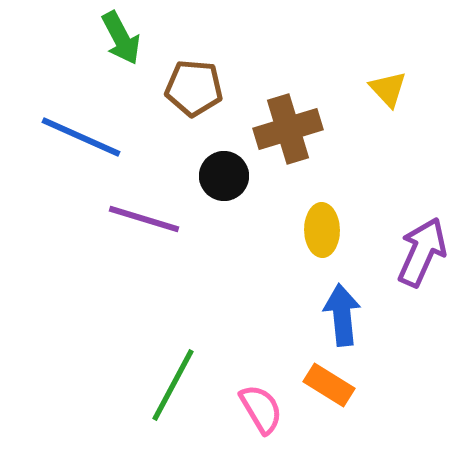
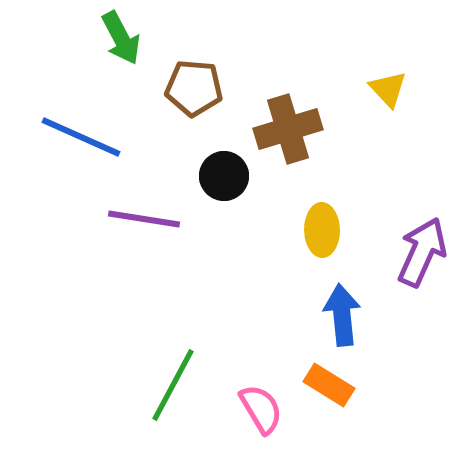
purple line: rotated 8 degrees counterclockwise
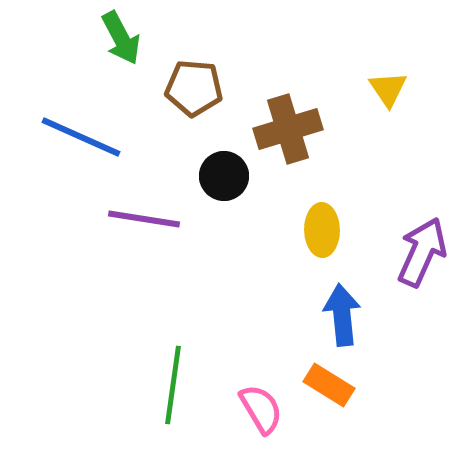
yellow triangle: rotated 9 degrees clockwise
green line: rotated 20 degrees counterclockwise
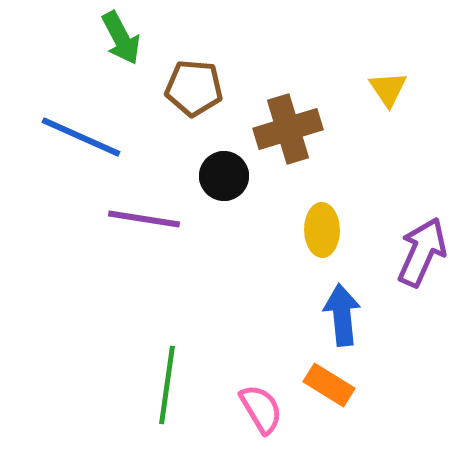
green line: moved 6 px left
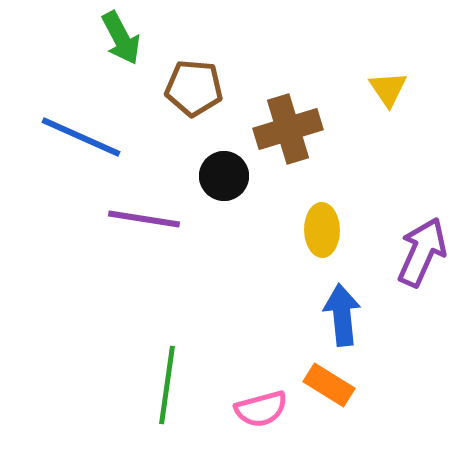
pink semicircle: rotated 106 degrees clockwise
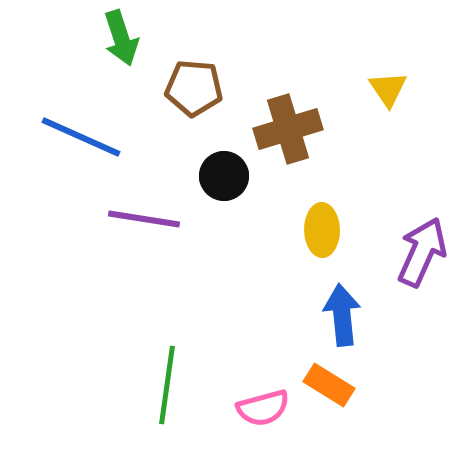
green arrow: rotated 10 degrees clockwise
pink semicircle: moved 2 px right, 1 px up
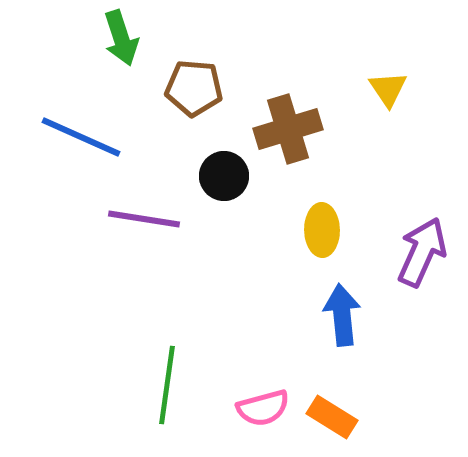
orange rectangle: moved 3 px right, 32 px down
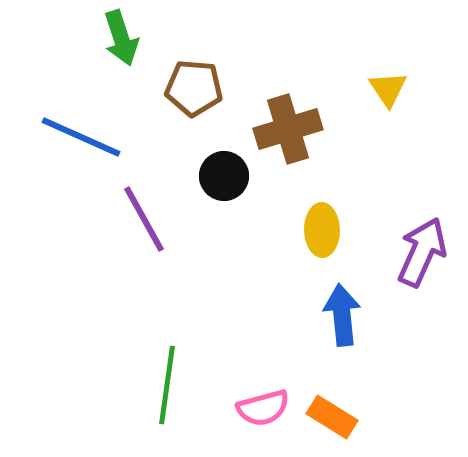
purple line: rotated 52 degrees clockwise
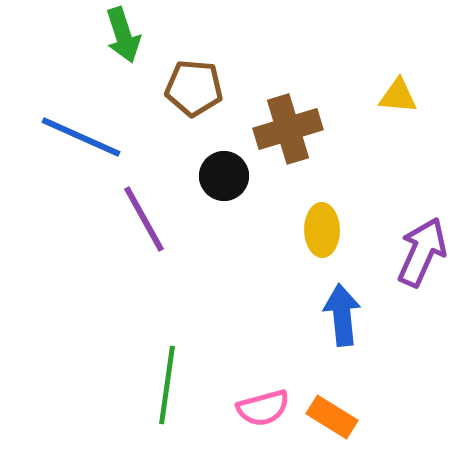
green arrow: moved 2 px right, 3 px up
yellow triangle: moved 10 px right, 7 px down; rotated 51 degrees counterclockwise
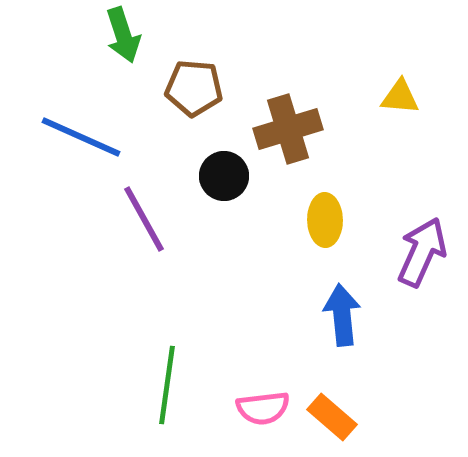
yellow triangle: moved 2 px right, 1 px down
yellow ellipse: moved 3 px right, 10 px up
pink semicircle: rotated 8 degrees clockwise
orange rectangle: rotated 9 degrees clockwise
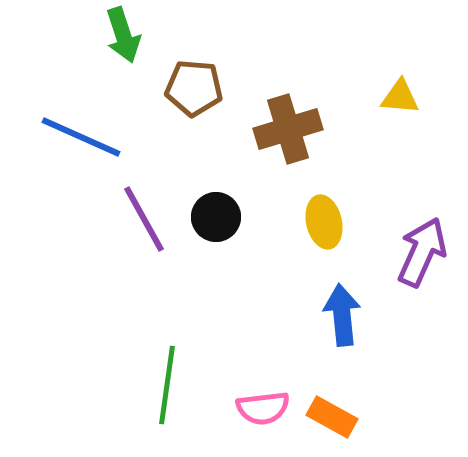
black circle: moved 8 px left, 41 px down
yellow ellipse: moved 1 px left, 2 px down; rotated 12 degrees counterclockwise
orange rectangle: rotated 12 degrees counterclockwise
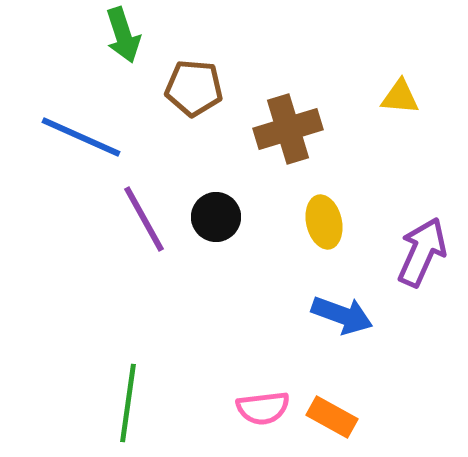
blue arrow: rotated 116 degrees clockwise
green line: moved 39 px left, 18 px down
